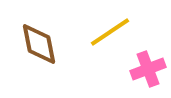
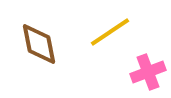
pink cross: moved 3 px down
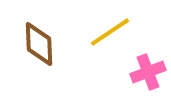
brown diamond: rotated 9 degrees clockwise
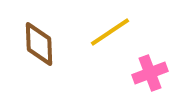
pink cross: moved 2 px right, 1 px down
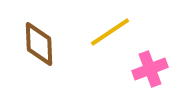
pink cross: moved 4 px up
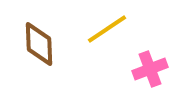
yellow line: moved 3 px left, 3 px up
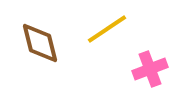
brown diamond: moved 1 px right, 1 px up; rotated 12 degrees counterclockwise
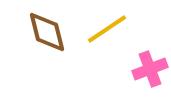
brown diamond: moved 7 px right, 11 px up
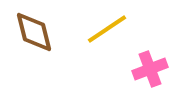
brown diamond: moved 13 px left
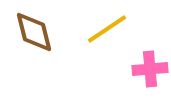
pink cross: rotated 16 degrees clockwise
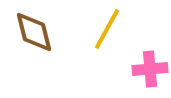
yellow line: rotated 27 degrees counterclockwise
